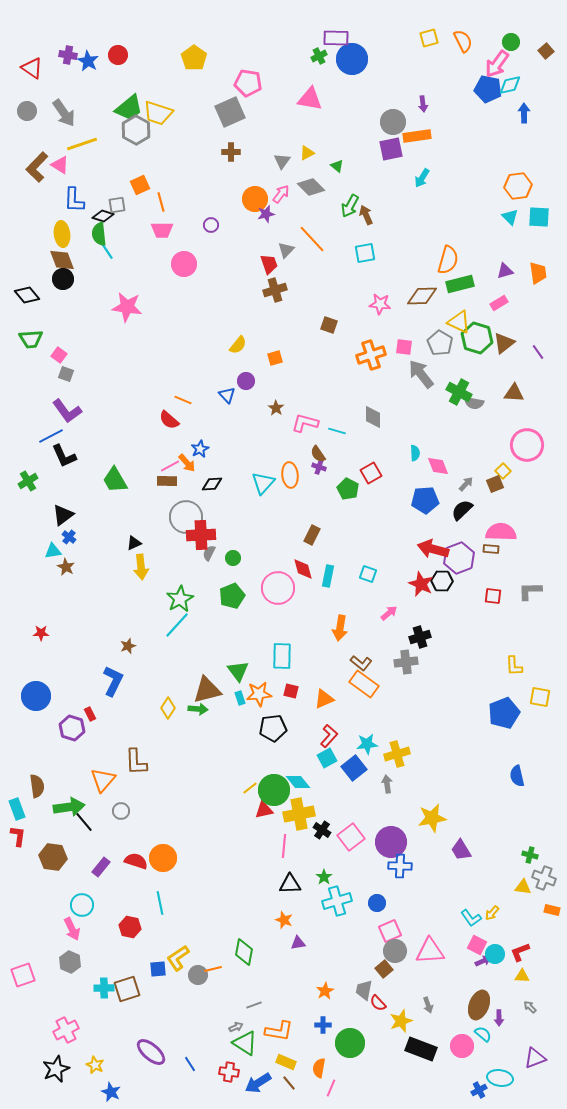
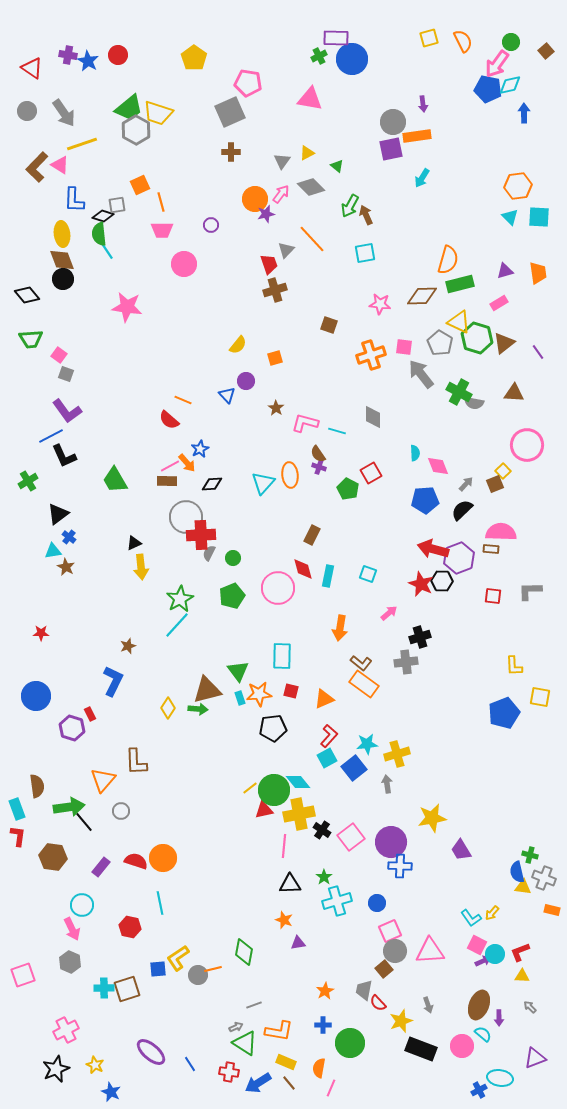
black triangle at (63, 515): moved 5 px left, 1 px up
blue semicircle at (517, 776): moved 96 px down
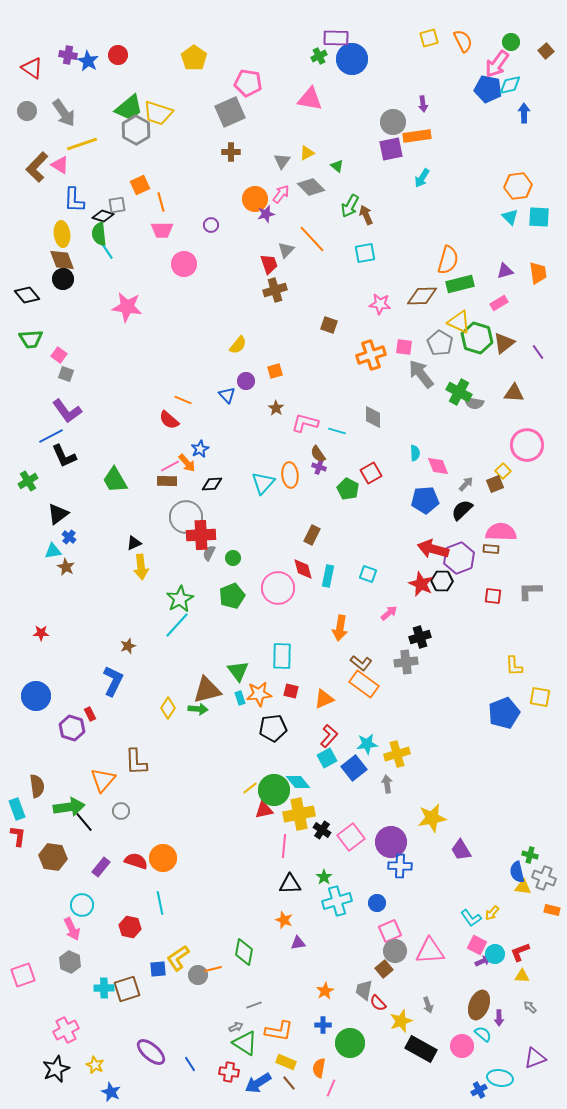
orange square at (275, 358): moved 13 px down
black rectangle at (421, 1049): rotated 8 degrees clockwise
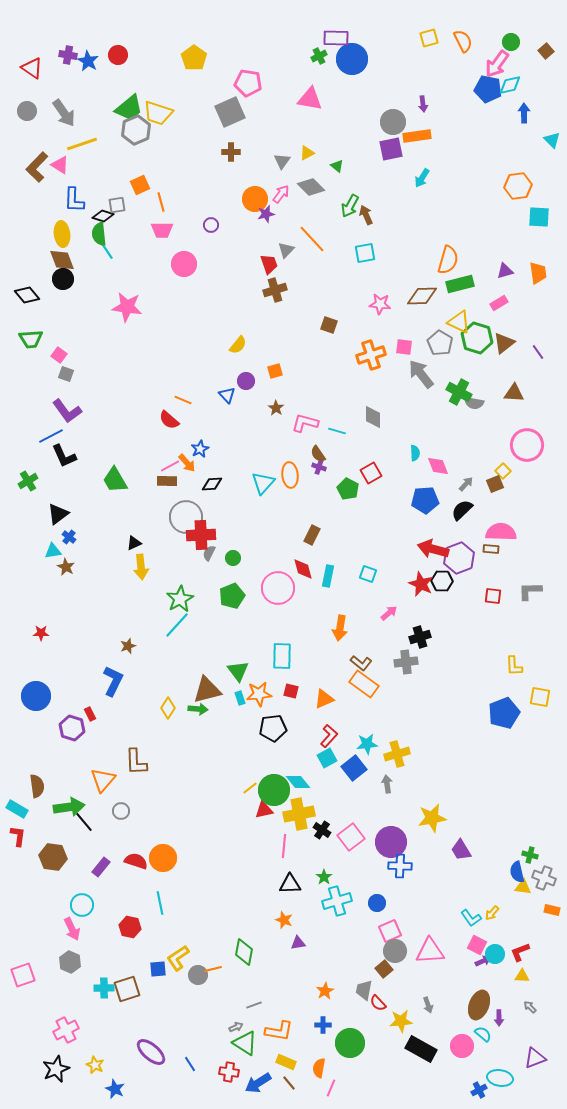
gray hexagon at (136, 130): rotated 8 degrees clockwise
cyan triangle at (510, 217): moved 42 px right, 77 px up
cyan rectangle at (17, 809): rotated 40 degrees counterclockwise
yellow star at (401, 1021): rotated 15 degrees clockwise
blue star at (111, 1092): moved 4 px right, 3 px up
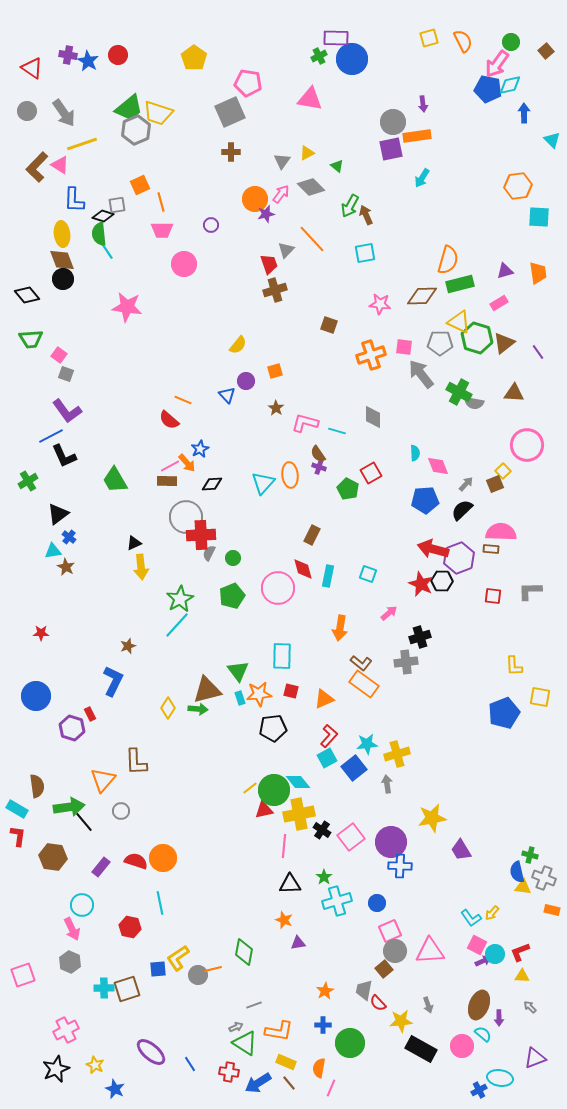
gray pentagon at (440, 343): rotated 30 degrees counterclockwise
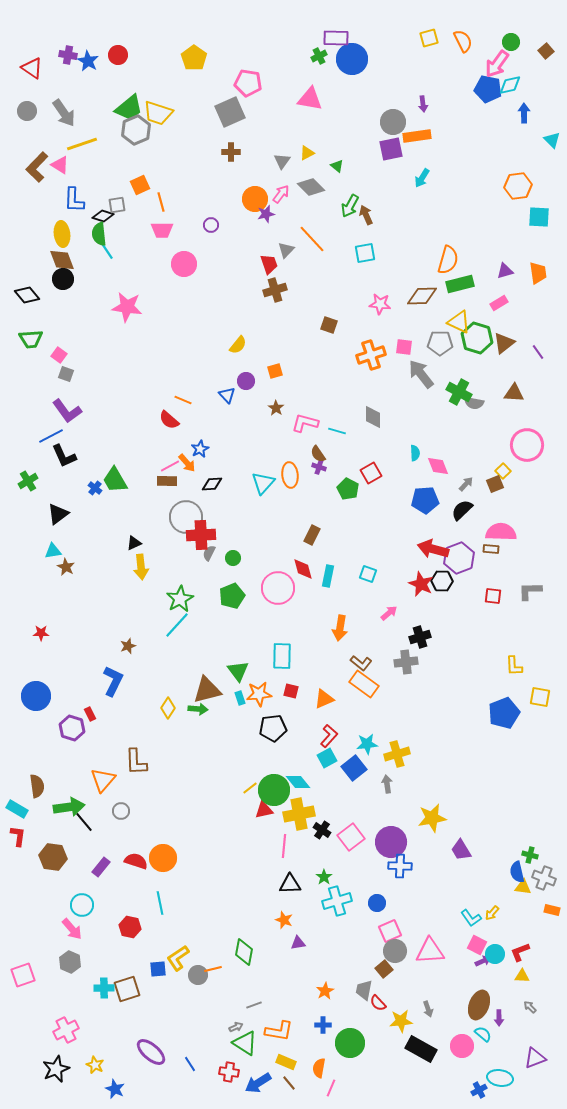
blue cross at (69, 537): moved 26 px right, 49 px up
pink arrow at (72, 929): rotated 15 degrees counterclockwise
gray arrow at (428, 1005): moved 4 px down
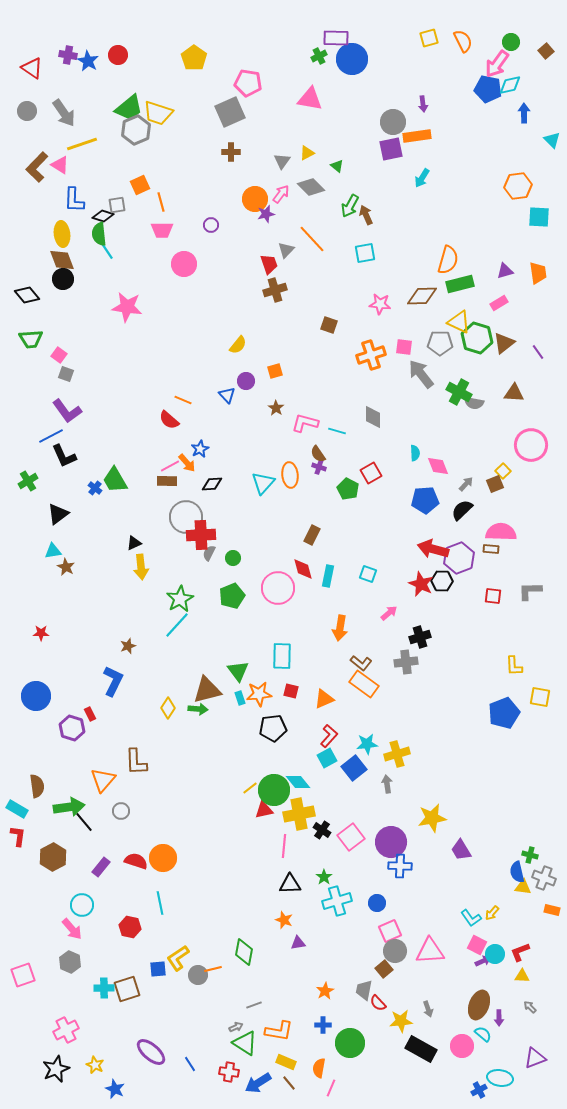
pink circle at (527, 445): moved 4 px right
brown hexagon at (53, 857): rotated 24 degrees clockwise
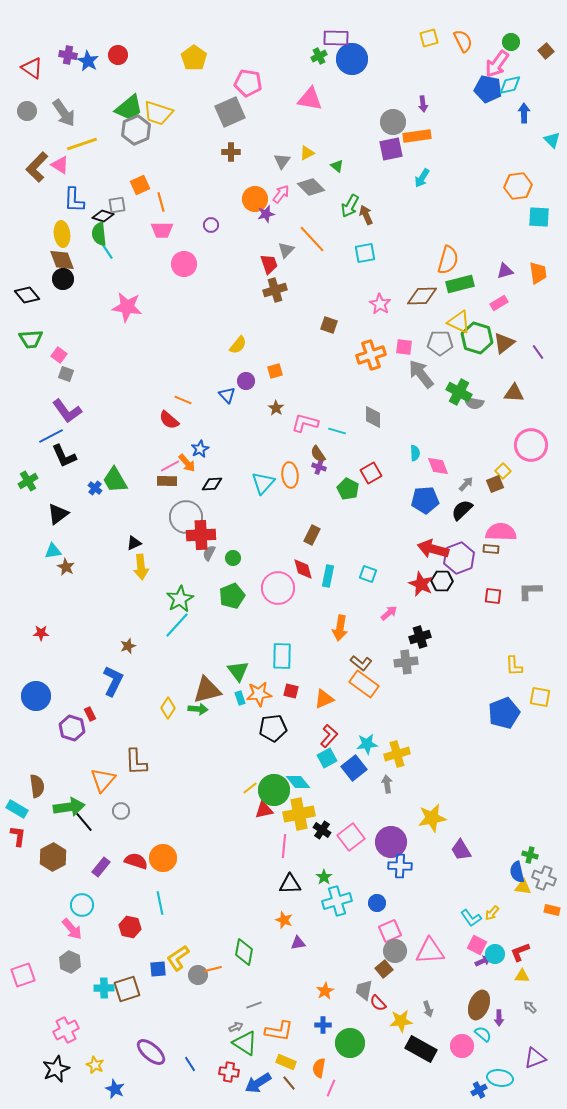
pink star at (380, 304): rotated 25 degrees clockwise
